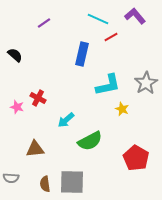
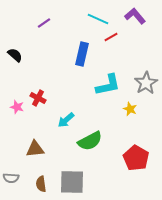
yellow star: moved 8 px right
brown semicircle: moved 4 px left
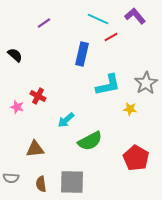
red cross: moved 2 px up
yellow star: rotated 16 degrees counterclockwise
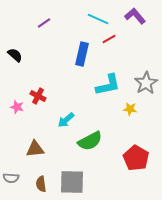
red line: moved 2 px left, 2 px down
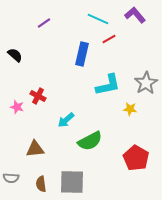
purple L-shape: moved 1 px up
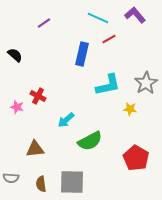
cyan line: moved 1 px up
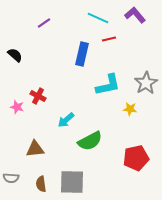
red line: rotated 16 degrees clockwise
red pentagon: rotated 30 degrees clockwise
